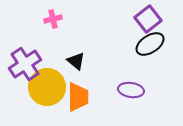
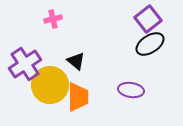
yellow circle: moved 3 px right, 2 px up
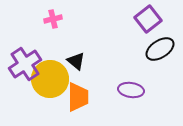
black ellipse: moved 10 px right, 5 px down
yellow circle: moved 6 px up
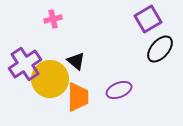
purple square: rotated 8 degrees clockwise
black ellipse: rotated 16 degrees counterclockwise
purple ellipse: moved 12 px left; rotated 30 degrees counterclockwise
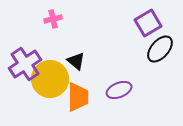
purple square: moved 4 px down
